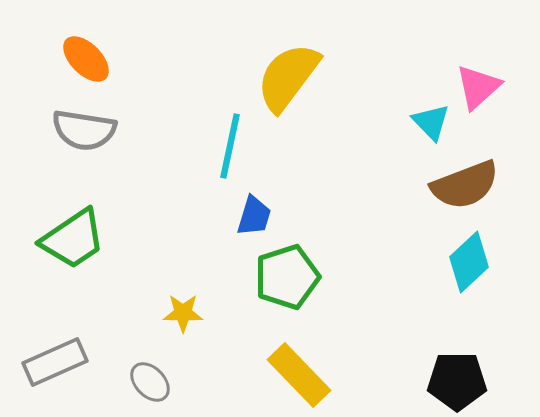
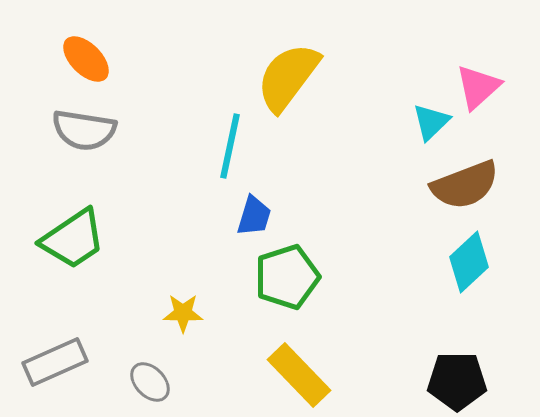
cyan triangle: rotated 30 degrees clockwise
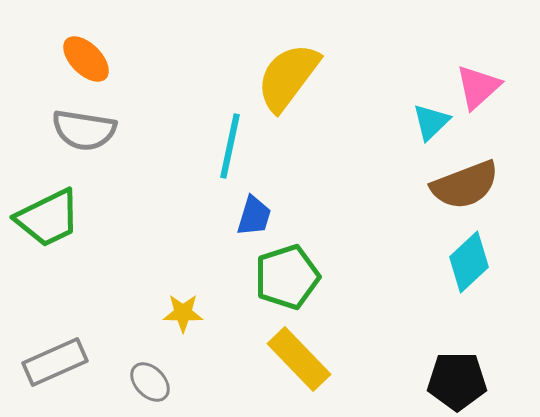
green trapezoid: moved 25 px left, 21 px up; rotated 8 degrees clockwise
yellow rectangle: moved 16 px up
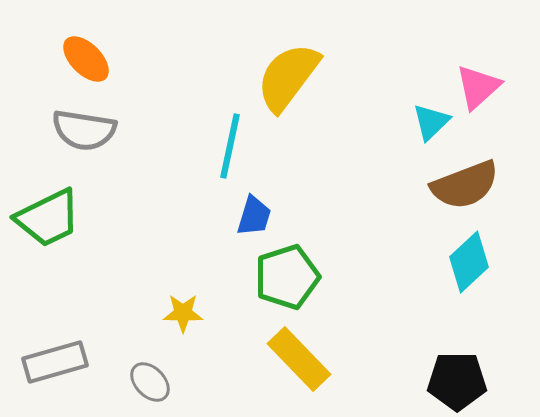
gray rectangle: rotated 8 degrees clockwise
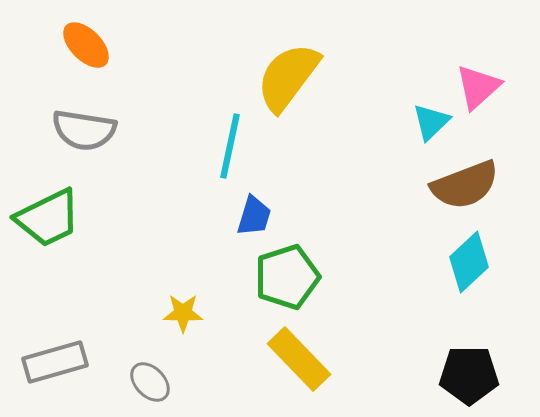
orange ellipse: moved 14 px up
black pentagon: moved 12 px right, 6 px up
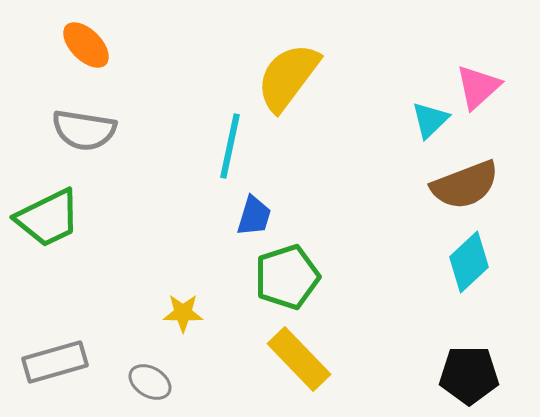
cyan triangle: moved 1 px left, 2 px up
gray ellipse: rotated 15 degrees counterclockwise
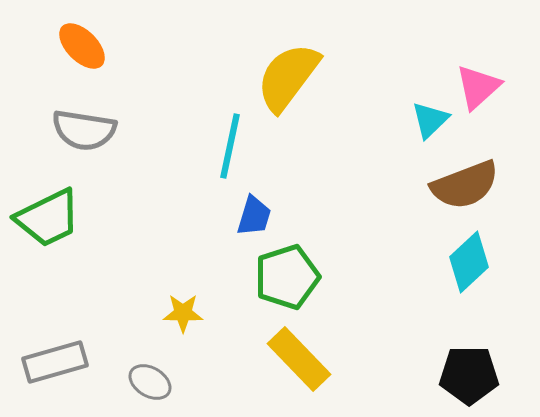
orange ellipse: moved 4 px left, 1 px down
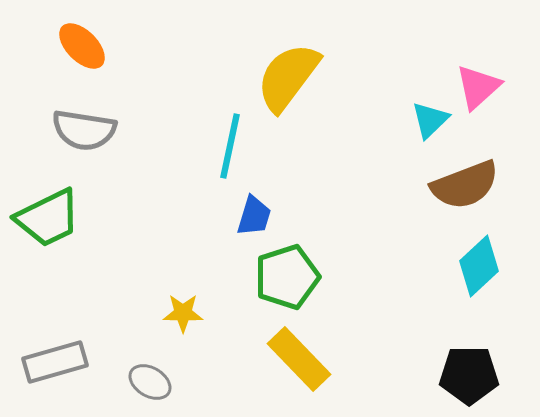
cyan diamond: moved 10 px right, 4 px down
